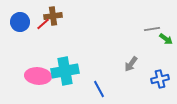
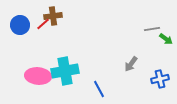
blue circle: moved 3 px down
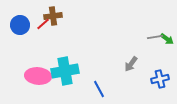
gray line: moved 3 px right, 8 px down
green arrow: moved 1 px right
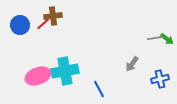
gray line: moved 1 px down
gray arrow: moved 1 px right
pink ellipse: rotated 25 degrees counterclockwise
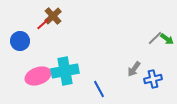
brown cross: rotated 36 degrees counterclockwise
blue circle: moved 16 px down
gray line: rotated 35 degrees counterclockwise
gray arrow: moved 2 px right, 5 px down
blue cross: moved 7 px left
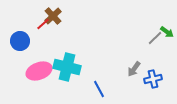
green arrow: moved 7 px up
cyan cross: moved 2 px right, 4 px up; rotated 24 degrees clockwise
pink ellipse: moved 1 px right, 5 px up
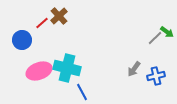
brown cross: moved 6 px right
red line: moved 1 px left, 1 px up
blue circle: moved 2 px right, 1 px up
cyan cross: moved 1 px down
blue cross: moved 3 px right, 3 px up
blue line: moved 17 px left, 3 px down
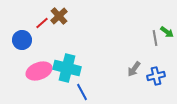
gray line: rotated 56 degrees counterclockwise
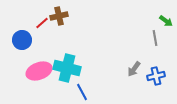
brown cross: rotated 30 degrees clockwise
green arrow: moved 1 px left, 11 px up
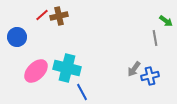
red line: moved 8 px up
blue circle: moved 5 px left, 3 px up
pink ellipse: moved 3 px left; rotated 25 degrees counterclockwise
blue cross: moved 6 px left
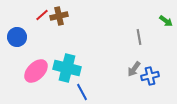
gray line: moved 16 px left, 1 px up
